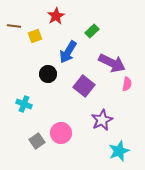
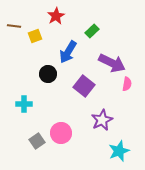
cyan cross: rotated 21 degrees counterclockwise
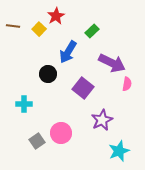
brown line: moved 1 px left
yellow square: moved 4 px right, 7 px up; rotated 24 degrees counterclockwise
purple square: moved 1 px left, 2 px down
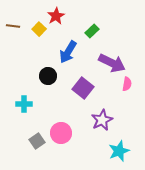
black circle: moved 2 px down
